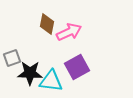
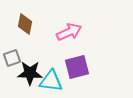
brown diamond: moved 22 px left
purple square: rotated 15 degrees clockwise
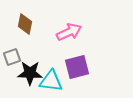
gray square: moved 1 px up
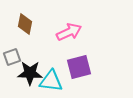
purple square: moved 2 px right
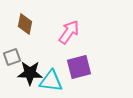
pink arrow: rotated 30 degrees counterclockwise
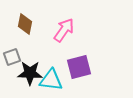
pink arrow: moved 5 px left, 2 px up
cyan triangle: moved 1 px up
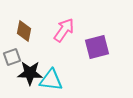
brown diamond: moved 1 px left, 7 px down
purple square: moved 18 px right, 20 px up
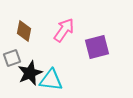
gray square: moved 1 px down
black star: rotated 25 degrees counterclockwise
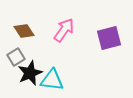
brown diamond: rotated 45 degrees counterclockwise
purple square: moved 12 px right, 9 px up
gray square: moved 4 px right, 1 px up; rotated 12 degrees counterclockwise
cyan triangle: moved 1 px right
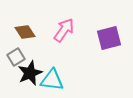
brown diamond: moved 1 px right, 1 px down
